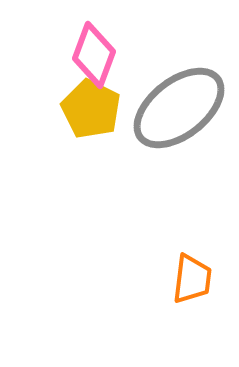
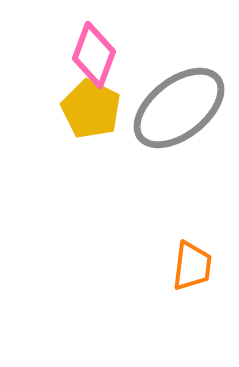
orange trapezoid: moved 13 px up
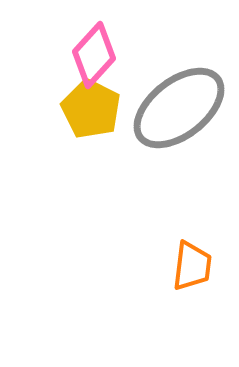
pink diamond: rotated 22 degrees clockwise
